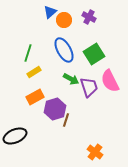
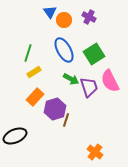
blue triangle: rotated 24 degrees counterclockwise
orange rectangle: rotated 18 degrees counterclockwise
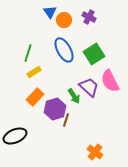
green arrow: moved 3 px right, 17 px down; rotated 28 degrees clockwise
purple trapezoid: rotated 30 degrees counterclockwise
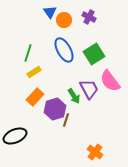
pink semicircle: rotated 10 degrees counterclockwise
purple trapezoid: moved 2 px down; rotated 20 degrees clockwise
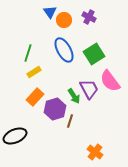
brown line: moved 4 px right, 1 px down
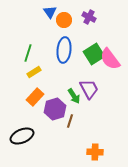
blue ellipse: rotated 35 degrees clockwise
pink semicircle: moved 22 px up
black ellipse: moved 7 px right
orange cross: rotated 35 degrees counterclockwise
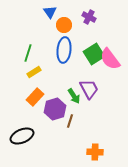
orange circle: moved 5 px down
